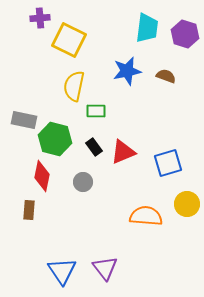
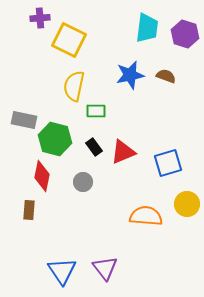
blue star: moved 3 px right, 4 px down
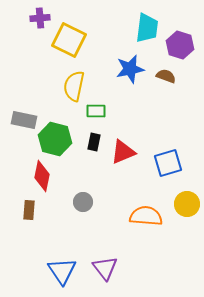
purple hexagon: moved 5 px left, 11 px down
blue star: moved 6 px up
black rectangle: moved 5 px up; rotated 48 degrees clockwise
gray circle: moved 20 px down
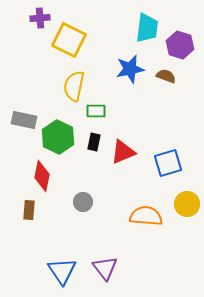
green hexagon: moved 3 px right, 2 px up; rotated 12 degrees clockwise
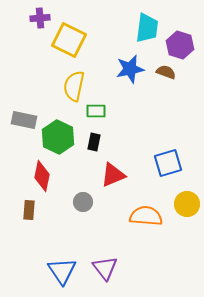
brown semicircle: moved 4 px up
red triangle: moved 10 px left, 23 px down
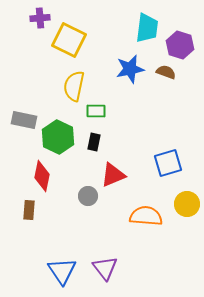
gray circle: moved 5 px right, 6 px up
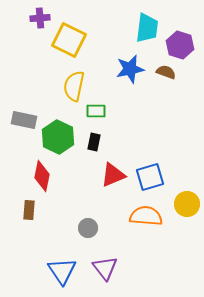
blue square: moved 18 px left, 14 px down
gray circle: moved 32 px down
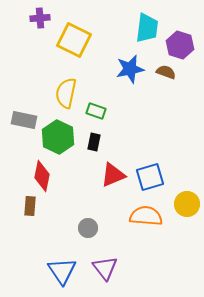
yellow square: moved 5 px right
yellow semicircle: moved 8 px left, 7 px down
green rectangle: rotated 18 degrees clockwise
brown rectangle: moved 1 px right, 4 px up
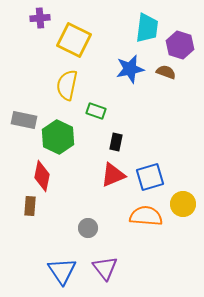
yellow semicircle: moved 1 px right, 8 px up
black rectangle: moved 22 px right
yellow circle: moved 4 px left
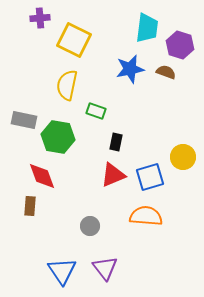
green hexagon: rotated 16 degrees counterclockwise
red diamond: rotated 32 degrees counterclockwise
yellow circle: moved 47 px up
gray circle: moved 2 px right, 2 px up
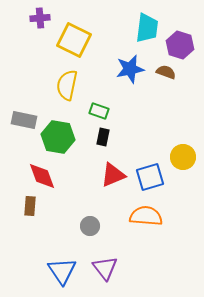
green rectangle: moved 3 px right
black rectangle: moved 13 px left, 5 px up
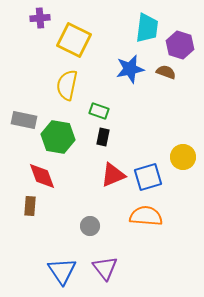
blue square: moved 2 px left
